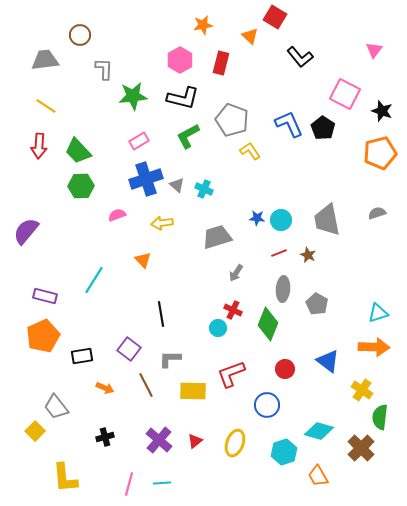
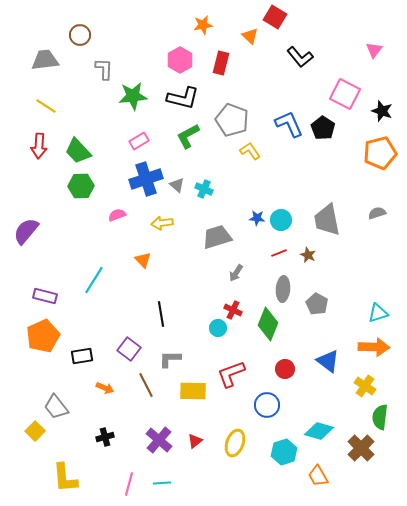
yellow cross at (362, 390): moved 3 px right, 4 px up
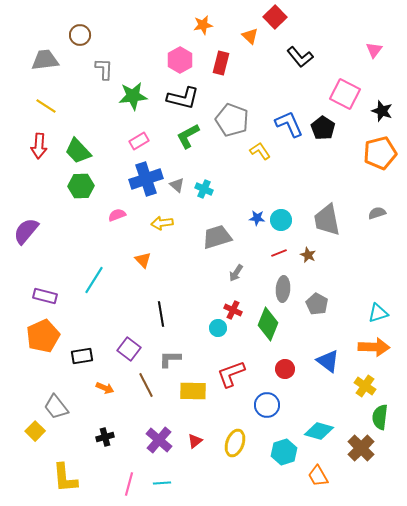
red square at (275, 17): rotated 15 degrees clockwise
yellow L-shape at (250, 151): moved 10 px right
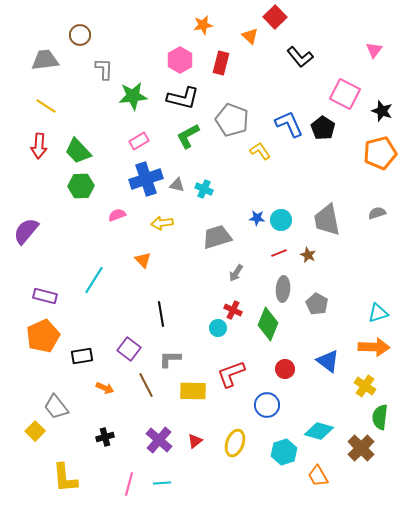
gray triangle at (177, 185): rotated 28 degrees counterclockwise
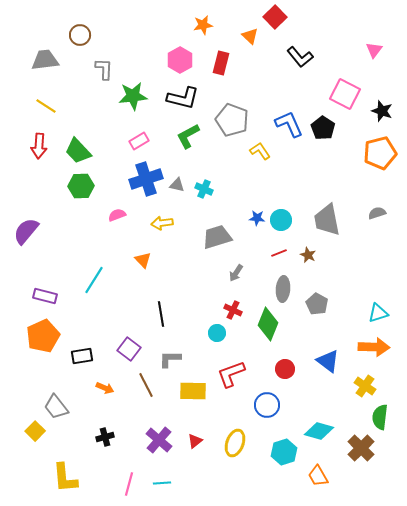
cyan circle at (218, 328): moved 1 px left, 5 px down
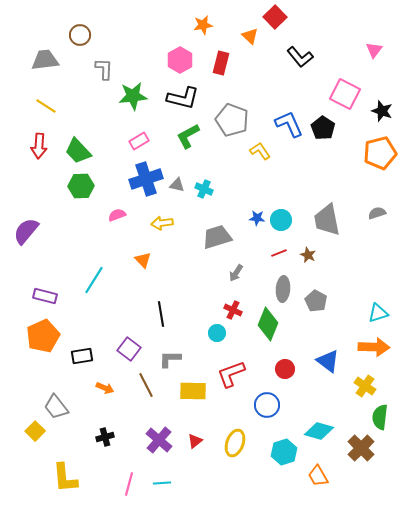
gray pentagon at (317, 304): moved 1 px left, 3 px up
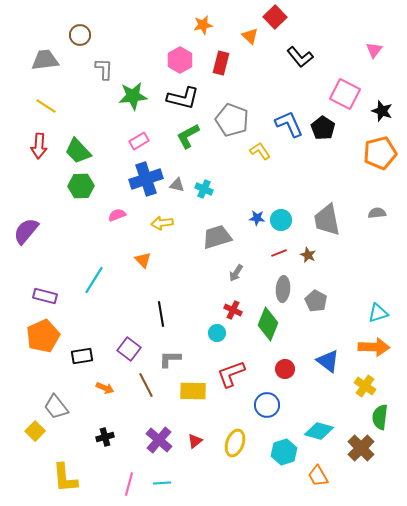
gray semicircle at (377, 213): rotated 12 degrees clockwise
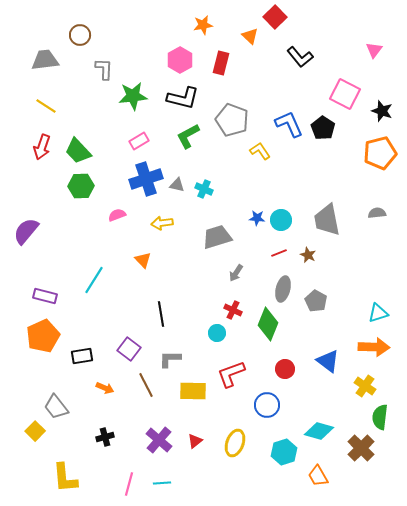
red arrow at (39, 146): moved 3 px right, 1 px down; rotated 15 degrees clockwise
gray ellipse at (283, 289): rotated 10 degrees clockwise
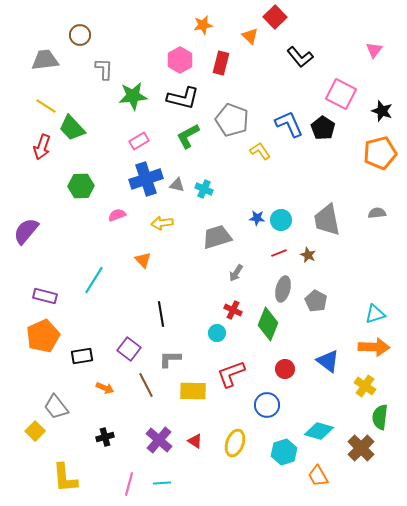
pink square at (345, 94): moved 4 px left
green trapezoid at (78, 151): moved 6 px left, 23 px up
cyan triangle at (378, 313): moved 3 px left, 1 px down
red triangle at (195, 441): rotated 49 degrees counterclockwise
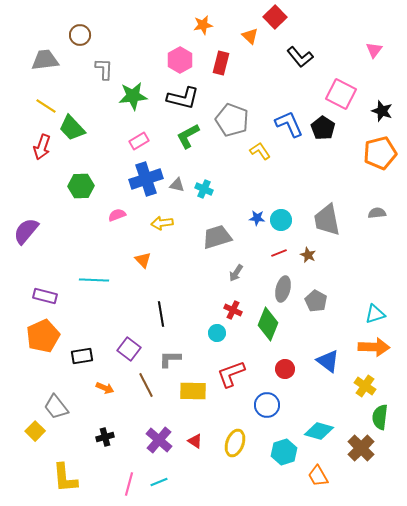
cyan line at (94, 280): rotated 60 degrees clockwise
cyan line at (162, 483): moved 3 px left, 1 px up; rotated 18 degrees counterclockwise
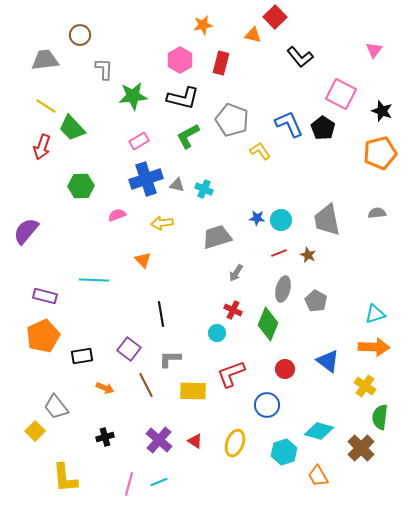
orange triangle at (250, 36): moved 3 px right, 1 px up; rotated 30 degrees counterclockwise
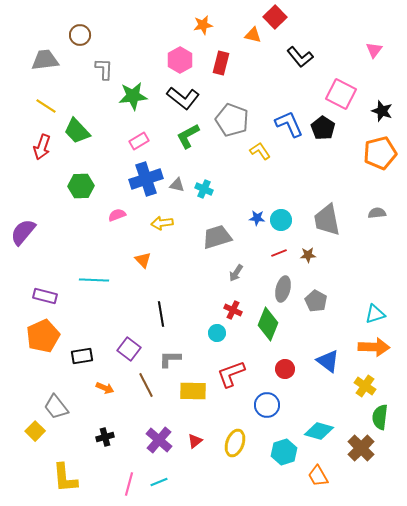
black L-shape at (183, 98): rotated 24 degrees clockwise
green trapezoid at (72, 128): moved 5 px right, 3 px down
purple semicircle at (26, 231): moved 3 px left, 1 px down
brown star at (308, 255): rotated 28 degrees counterclockwise
red triangle at (195, 441): rotated 49 degrees clockwise
